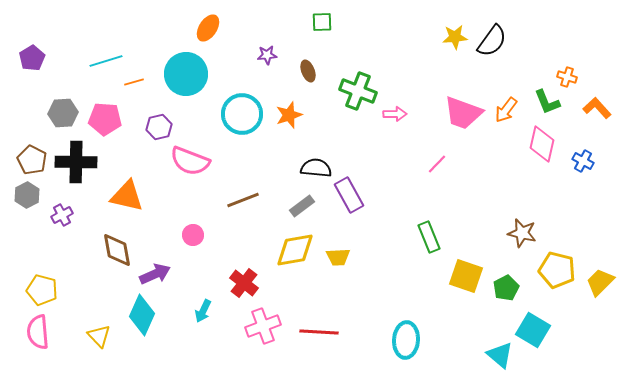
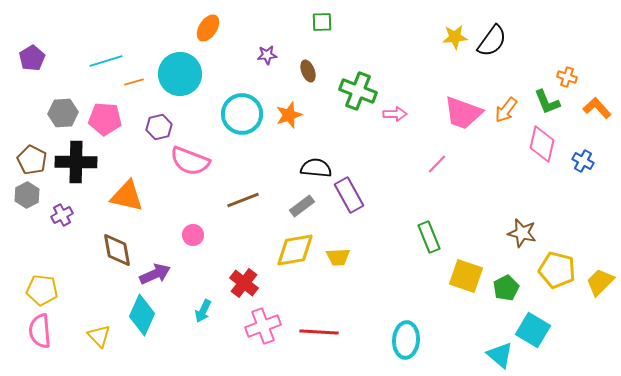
cyan circle at (186, 74): moved 6 px left
yellow pentagon at (42, 290): rotated 8 degrees counterclockwise
pink semicircle at (38, 332): moved 2 px right, 1 px up
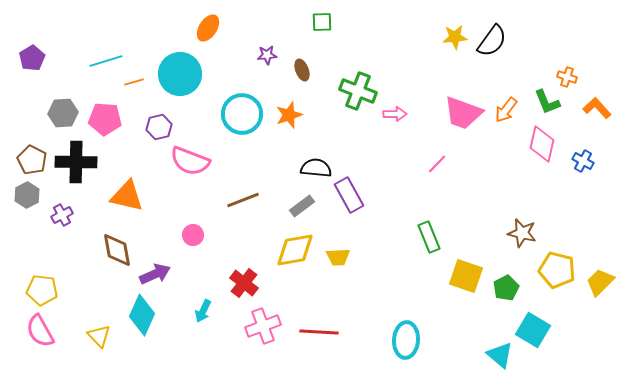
brown ellipse at (308, 71): moved 6 px left, 1 px up
pink semicircle at (40, 331): rotated 24 degrees counterclockwise
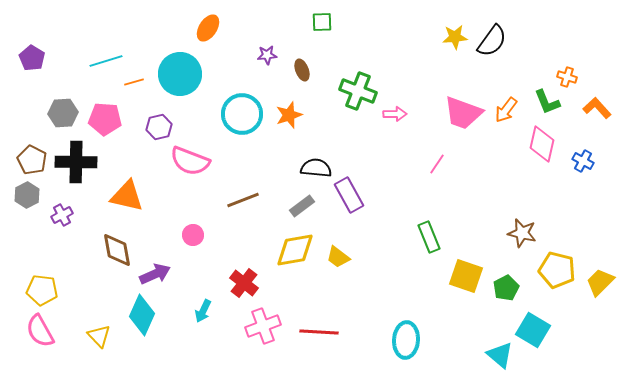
purple pentagon at (32, 58): rotated 10 degrees counterclockwise
pink line at (437, 164): rotated 10 degrees counterclockwise
yellow trapezoid at (338, 257): rotated 40 degrees clockwise
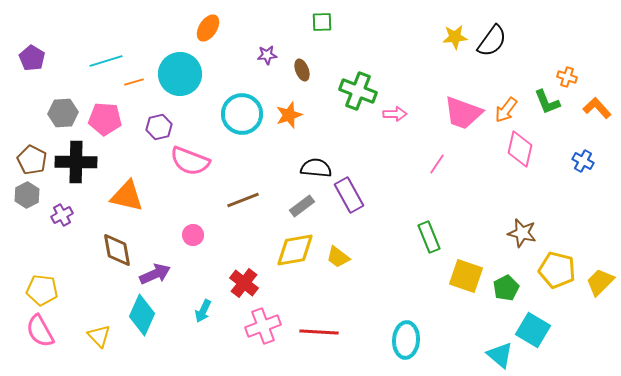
pink diamond at (542, 144): moved 22 px left, 5 px down
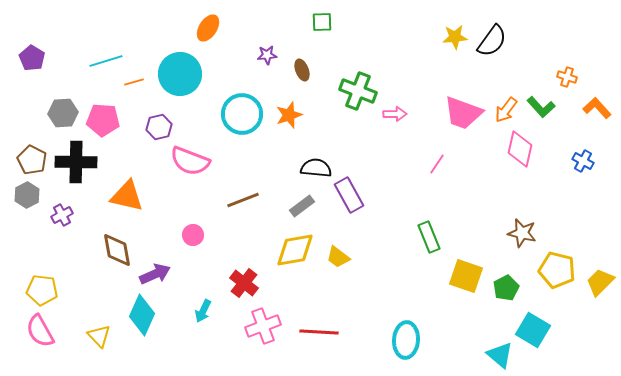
green L-shape at (547, 102): moved 6 px left, 5 px down; rotated 20 degrees counterclockwise
pink pentagon at (105, 119): moved 2 px left, 1 px down
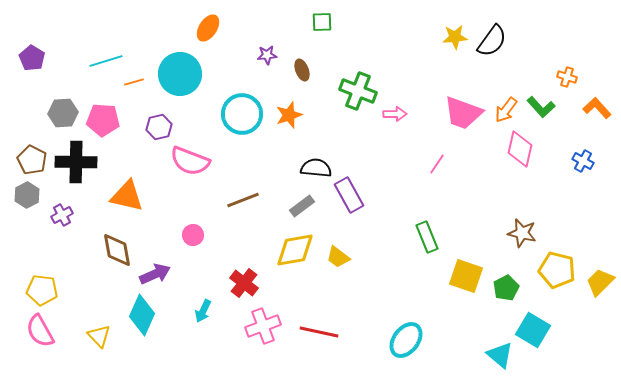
green rectangle at (429, 237): moved 2 px left
red line at (319, 332): rotated 9 degrees clockwise
cyan ellipse at (406, 340): rotated 33 degrees clockwise
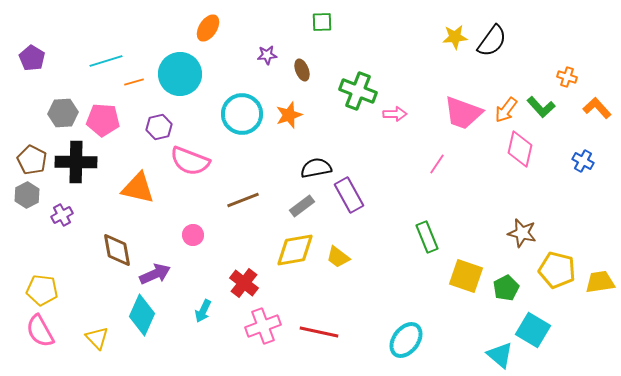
black semicircle at (316, 168): rotated 16 degrees counterclockwise
orange triangle at (127, 196): moved 11 px right, 8 px up
yellow trapezoid at (600, 282): rotated 36 degrees clockwise
yellow triangle at (99, 336): moved 2 px left, 2 px down
